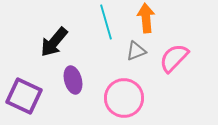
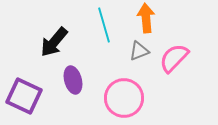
cyan line: moved 2 px left, 3 px down
gray triangle: moved 3 px right
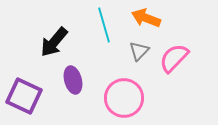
orange arrow: rotated 64 degrees counterclockwise
gray triangle: rotated 25 degrees counterclockwise
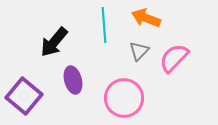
cyan line: rotated 12 degrees clockwise
purple square: rotated 15 degrees clockwise
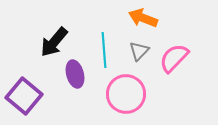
orange arrow: moved 3 px left
cyan line: moved 25 px down
purple ellipse: moved 2 px right, 6 px up
pink circle: moved 2 px right, 4 px up
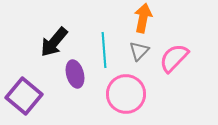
orange arrow: rotated 80 degrees clockwise
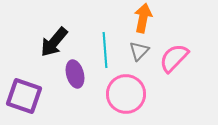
cyan line: moved 1 px right
purple square: rotated 21 degrees counterclockwise
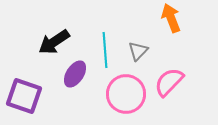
orange arrow: moved 28 px right; rotated 32 degrees counterclockwise
black arrow: rotated 16 degrees clockwise
gray triangle: moved 1 px left
pink semicircle: moved 5 px left, 24 px down
purple ellipse: rotated 48 degrees clockwise
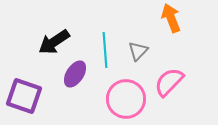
pink circle: moved 5 px down
